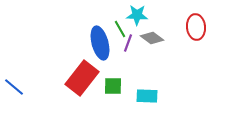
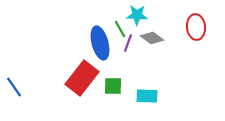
blue line: rotated 15 degrees clockwise
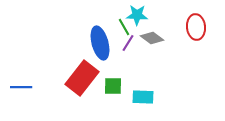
green line: moved 4 px right, 2 px up
purple line: rotated 12 degrees clockwise
blue line: moved 7 px right; rotated 55 degrees counterclockwise
cyan rectangle: moved 4 px left, 1 px down
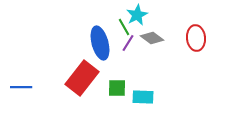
cyan star: rotated 30 degrees counterclockwise
red ellipse: moved 11 px down
green square: moved 4 px right, 2 px down
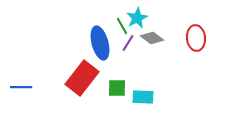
cyan star: moved 3 px down
green line: moved 2 px left, 1 px up
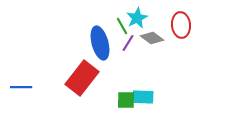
red ellipse: moved 15 px left, 13 px up
green square: moved 9 px right, 12 px down
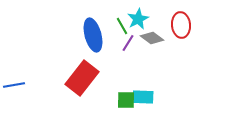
cyan star: moved 1 px right, 1 px down
blue ellipse: moved 7 px left, 8 px up
blue line: moved 7 px left, 2 px up; rotated 10 degrees counterclockwise
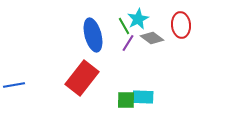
green line: moved 2 px right
